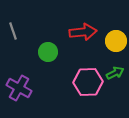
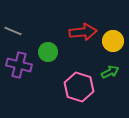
gray line: rotated 48 degrees counterclockwise
yellow circle: moved 3 px left
green arrow: moved 5 px left, 1 px up
pink hexagon: moved 9 px left, 5 px down; rotated 20 degrees clockwise
purple cross: moved 23 px up; rotated 15 degrees counterclockwise
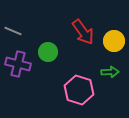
red arrow: rotated 60 degrees clockwise
yellow circle: moved 1 px right
purple cross: moved 1 px left, 1 px up
green arrow: rotated 24 degrees clockwise
pink hexagon: moved 3 px down
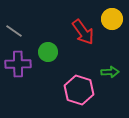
gray line: moved 1 px right; rotated 12 degrees clockwise
yellow circle: moved 2 px left, 22 px up
purple cross: rotated 15 degrees counterclockwise
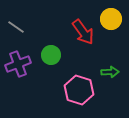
yellow circle: moved 1 px left
gray line: moved 2 px right, 4 px up
green circle: moved 3 px right, 3 px down
purple cross: rotated 20 degrees counterclockwise
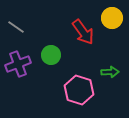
yellow circle: moved 1 px right, 1 px up
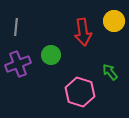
yellow circle: moved 2 px right, 3 px down
gray line: rotated 60 degrees clockwise
red arrow: rotated 28 degrees clockwise
green arrow: rotated 126 degrees counterclockwise
pink hexagon: moved 1 px right, 2 px down
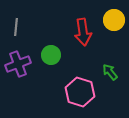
yellow circle: moved 1 px up
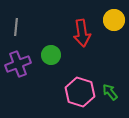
red arrow: moved 1 px left, 1 px down
green arrow: moved 20 px down
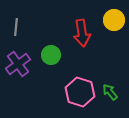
purple cross: rotated 15 degrees counterclockwise
